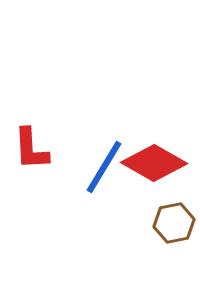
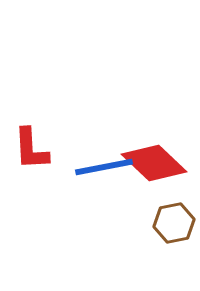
red diamond: rotated 14 degrees clockwise
blue line: rotated 48 degrees clockwise
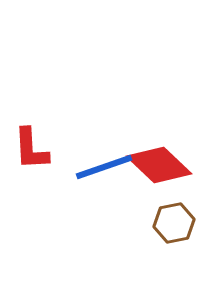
red diamond: moved 5 px right, 2 px down
blue line: rotated 8 degrees counterclockwise
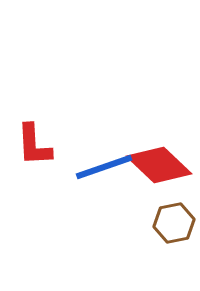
red L-shape: moved 3 px right, 4 px up
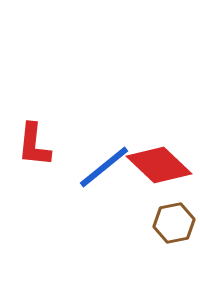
red L-shape: rotated 9 degrees clockwise
blue line: rotated 20 degrees counterclockwise
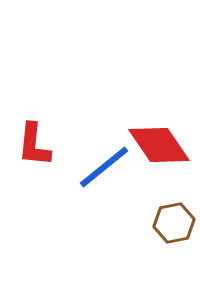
red diamond: moved 20 px up; rotated 12 degrees clockwise
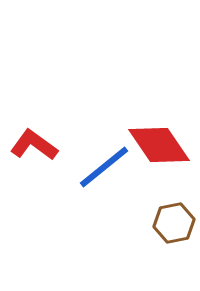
red L-shape: rotated 120 degrees clockwise
